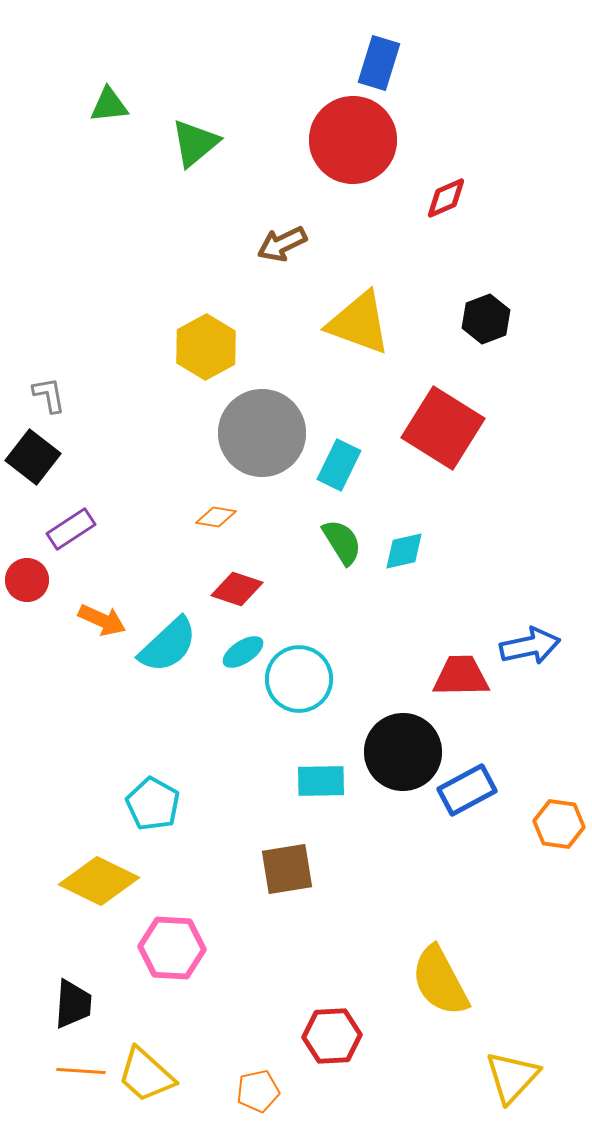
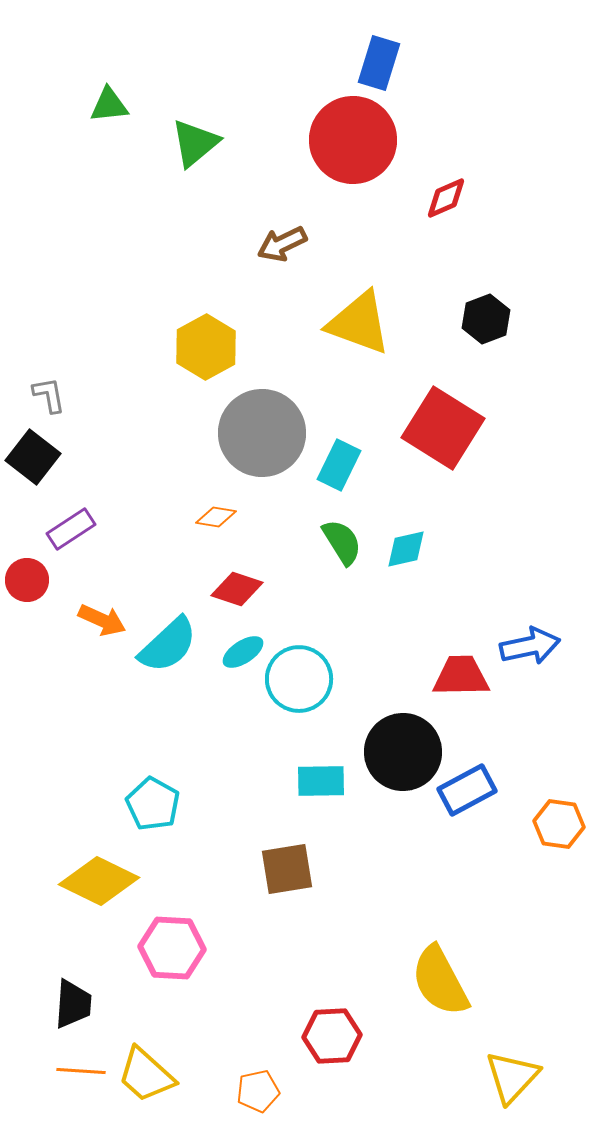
cyan diamond at (404, 551): moved 2 px right, 2 px up
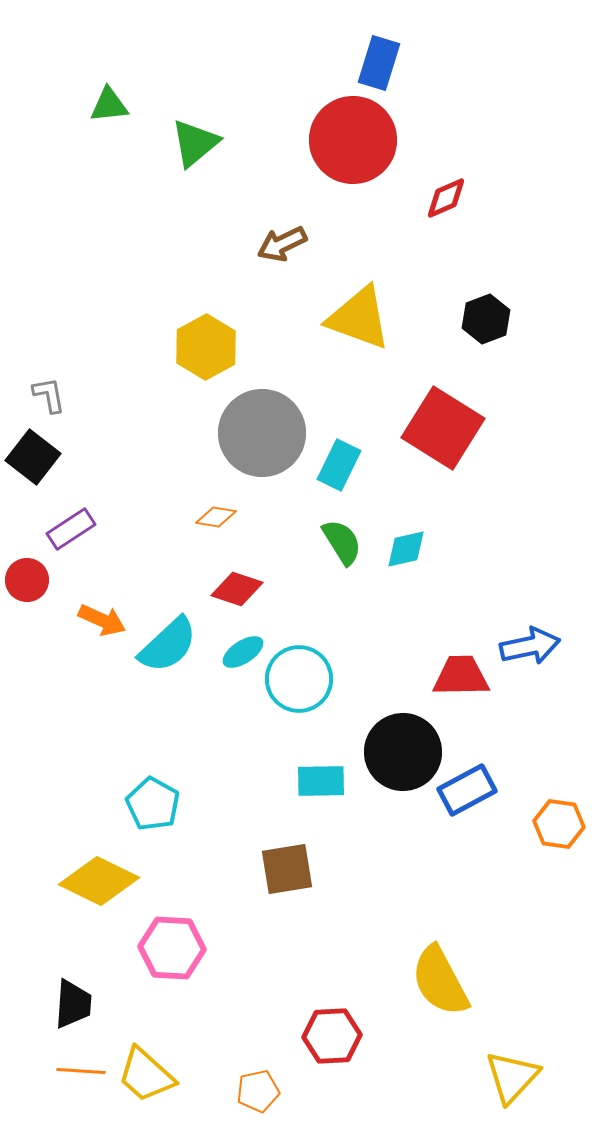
yellow triangle at (359, 323): moved 5 px up
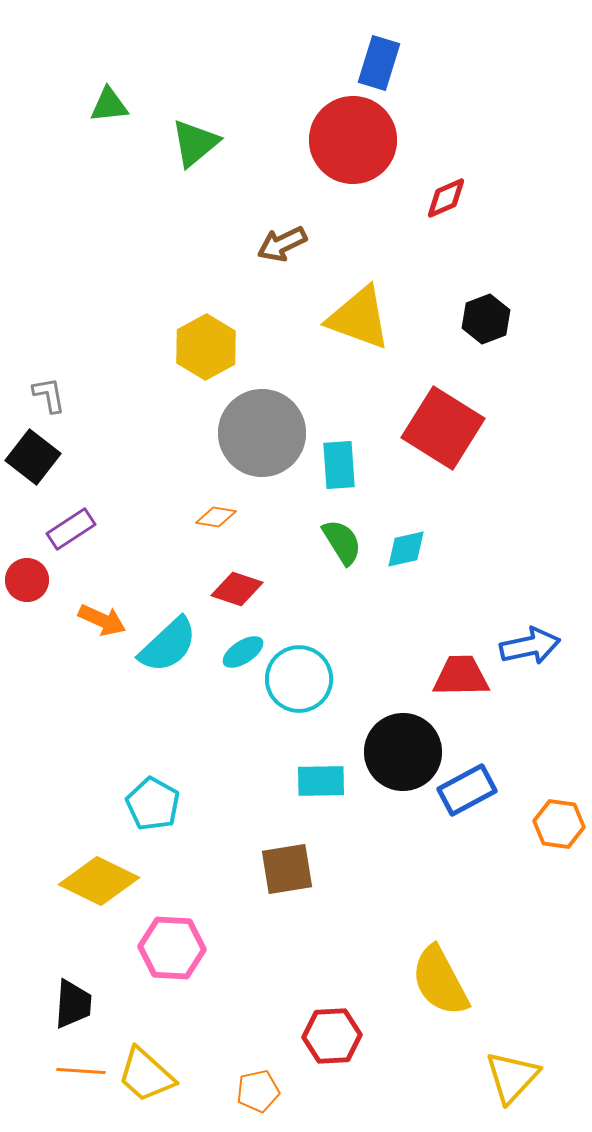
cyan rectangle at (339, 465): rotated 30 degrees counterclockwise
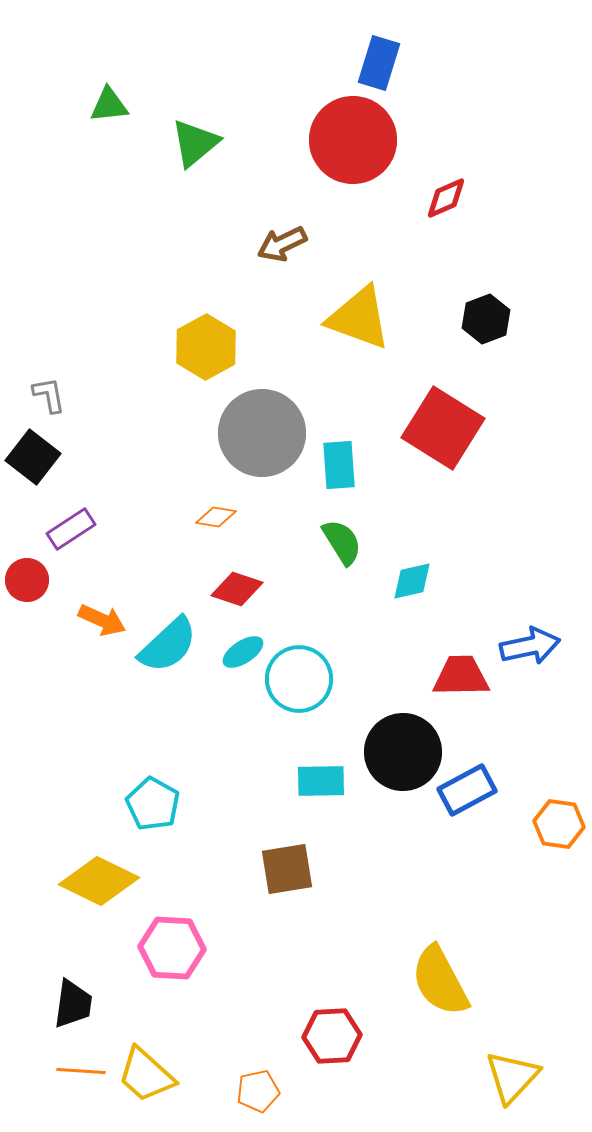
cyan diamond at (406, 549): moved 6 px right, 32 px down
black trapezoid at (73, 1004): rotated 4 degrees clockwise
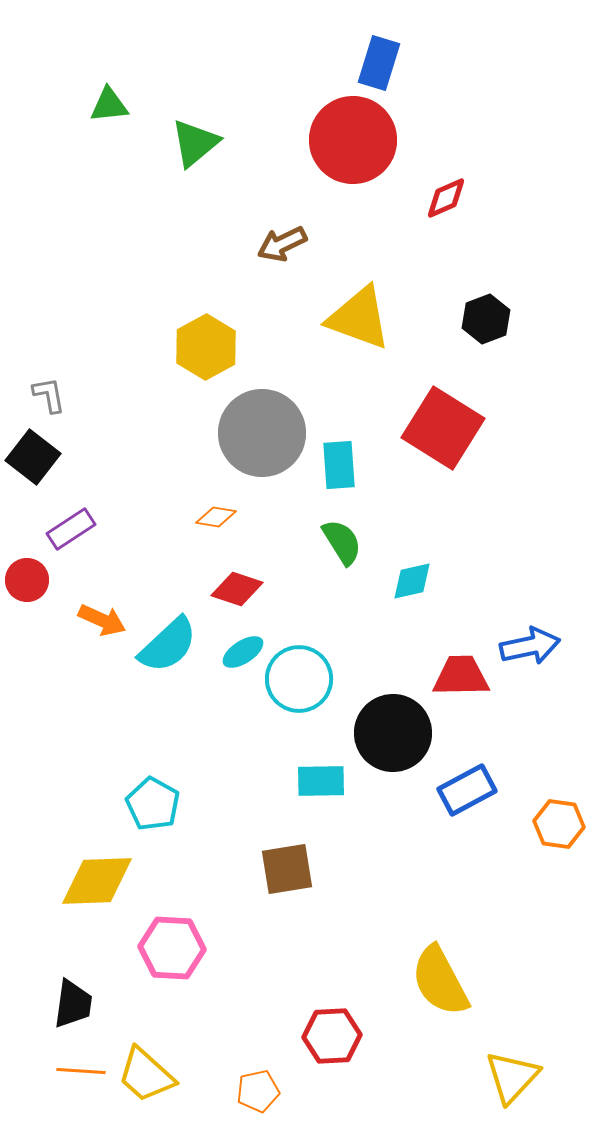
black circle at (403, 752): moved 10 px left, 19 px up
yellow diamond at (99, 881): moved 2 px left; rotated 28 degrees counterclockwise
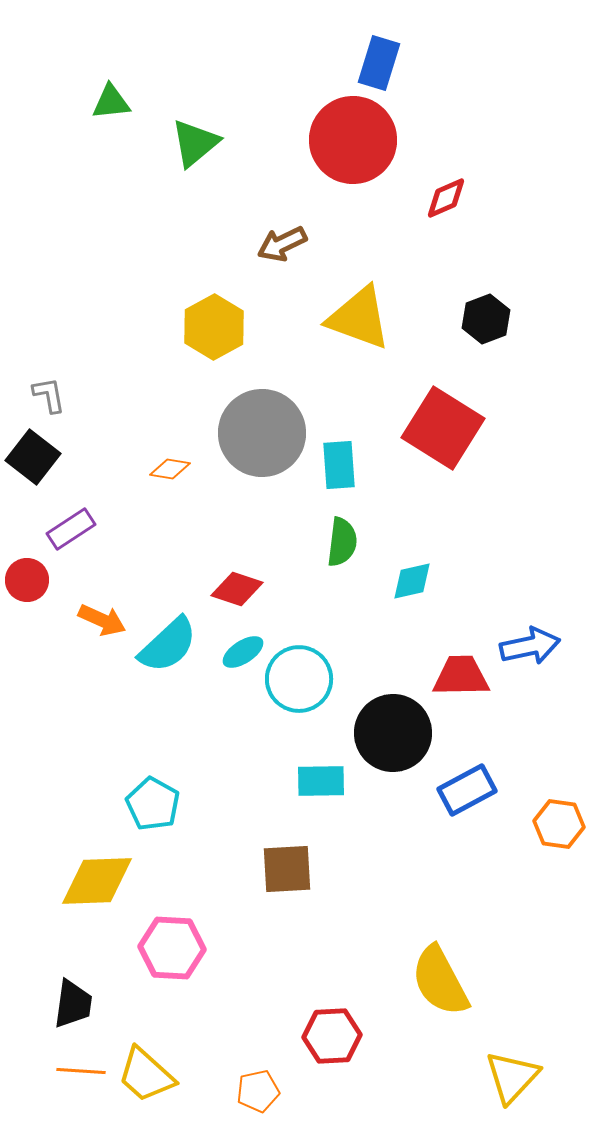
green triangle at (109, 105): moved 2 px right, 3 px up
yellow hexagon at (206, 347): moved 8 px right, 20 px up
orange diamond at (216, 517): moved 46 px left, 48 px up
green semicircle at (342, 542): rotated 39 degrees clockwise
brown square at (287, 869): rotated 6 degrees clockwise
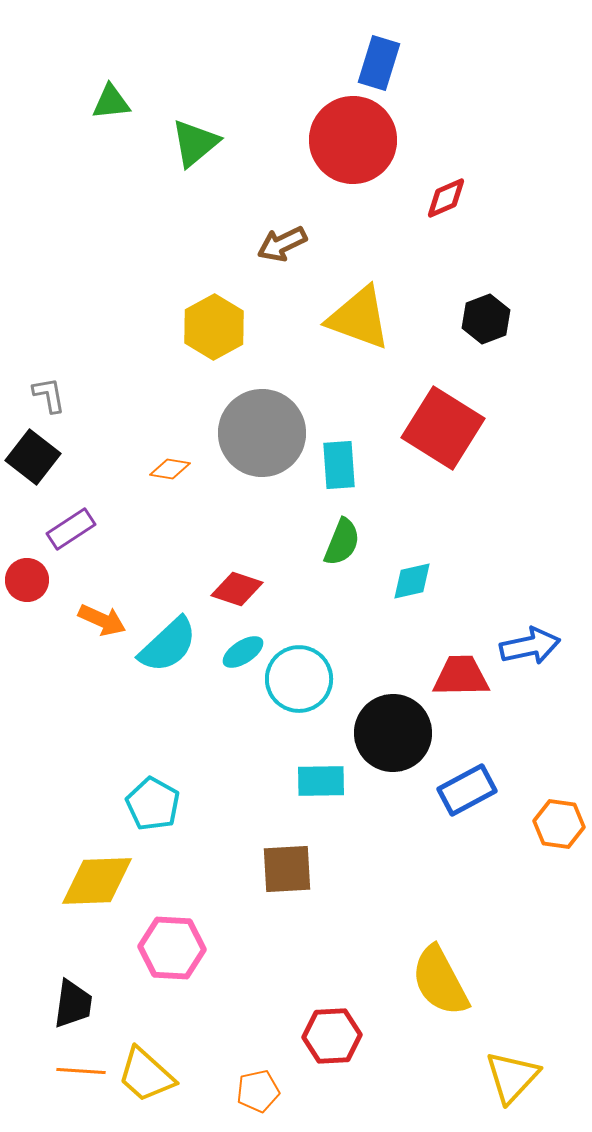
green semicircle at (342, 542): rotated 15 degrees clockwise
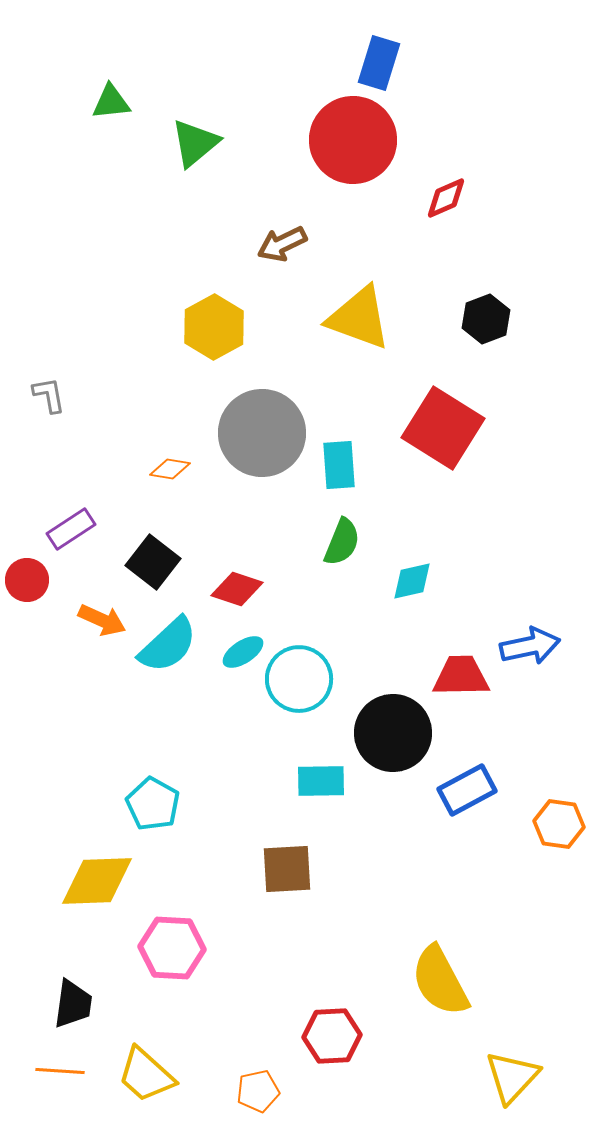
black square at (33, 457): moved 120 px right, 105 px down
orange line at (81, 1071): moved 21 px left
